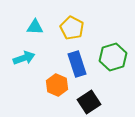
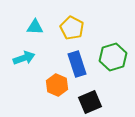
black square: moved 1 px right; rotated 10 degrees clockwise
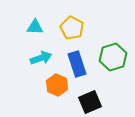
cyan arrow: moved 17 px right
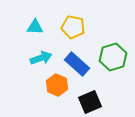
yellow pentagon: moved 1 px right, 1 px up; rotated 15 degrees counterclockwise
blue rectangle: rotated 30 degrees counterclockwise
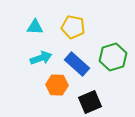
orange hexagon: rotated 20 degrees counterclockwise
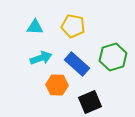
yellow pentagon: moved 1 px up
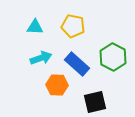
green hexagon: rotated 16 degrees counterclockwise
black square: moved 5 px right; rotated 10 degrees clockwise
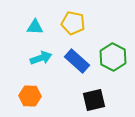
yellow pentagon: moved 3 px up
blue rectangle: moved 3 px up
orange hexagon: moved 27 px left, 11 px down
black square: moved 1 px left, 2 px up
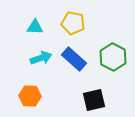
blue rectangle: moved 3 px left, 2 px up
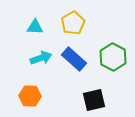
yellow pentagon: rotated 30 degrees clockwise
